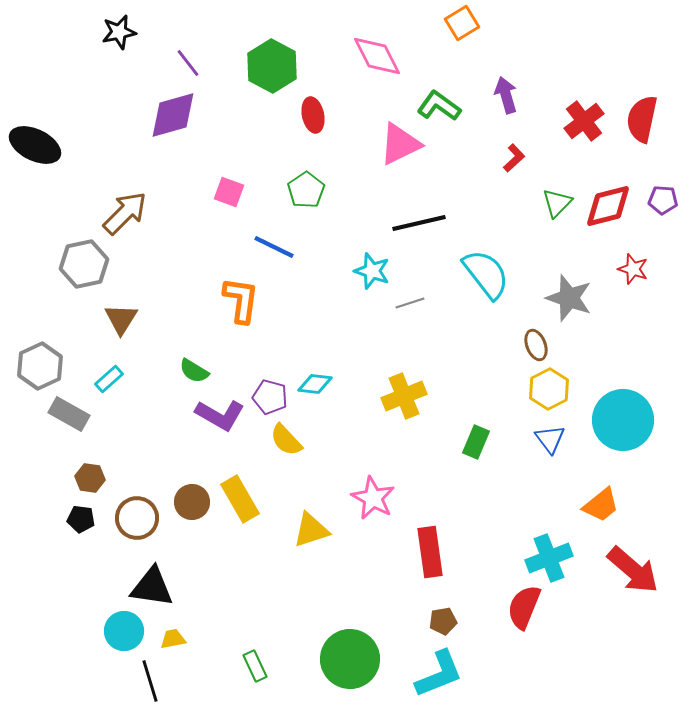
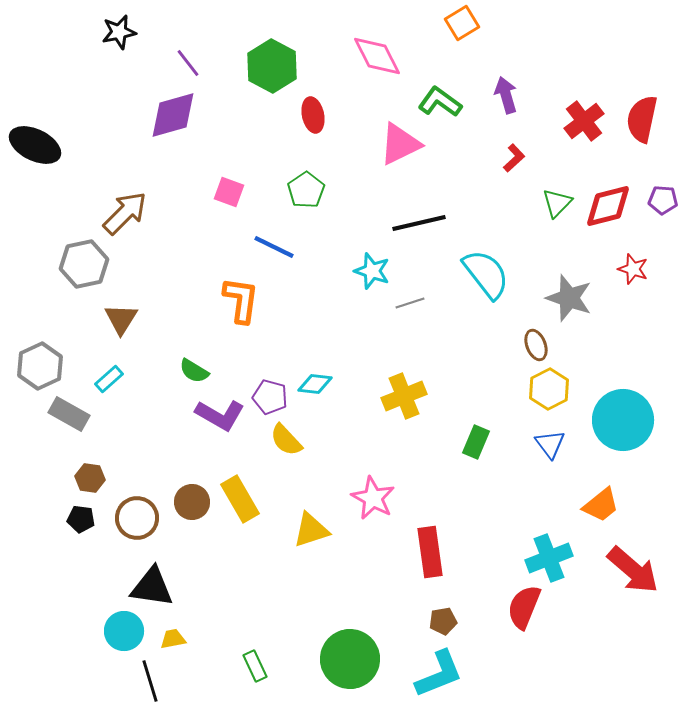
green L-shape at (439, 106): moved 1 px right, 4 px up
blue triangle at (550, 439): moved 5 px down
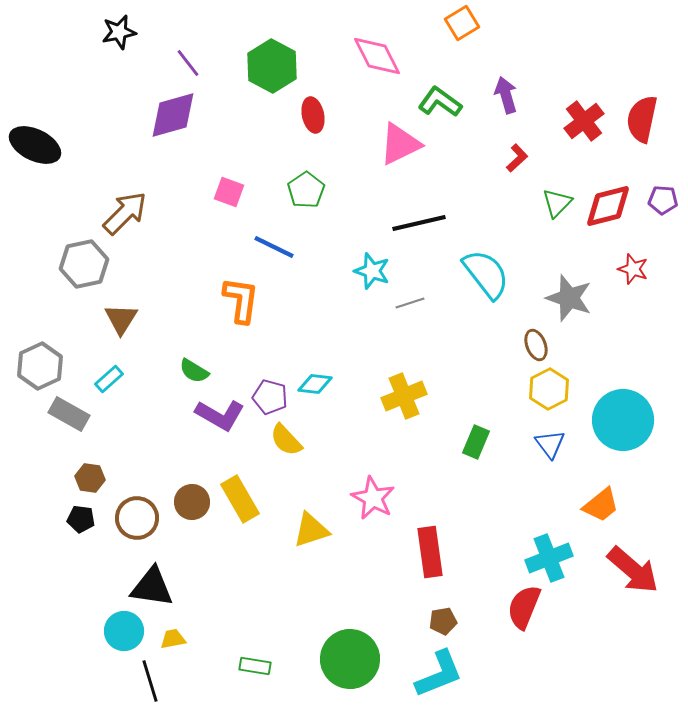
red L-shape at (514, 158): moved 3 px right
green rectangle at (255, 666): rotated 56 degrees counterclockwise
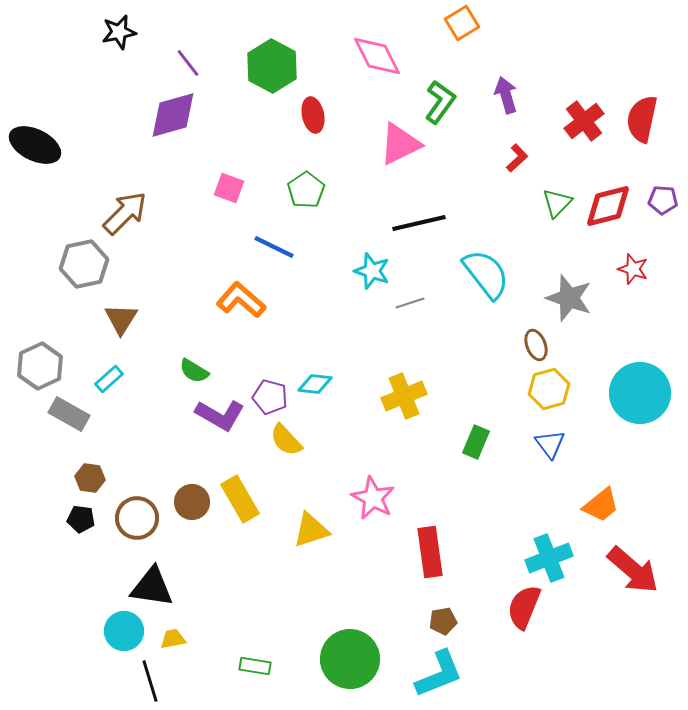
green L-shape at (440, 102): rotated 90 degrees clockwise
pink square at (229, 192): moved 4 px up
orange L-shape at (241, 300): rotated 57 degrees counterclockwise
yellow hexagon at (549, 389): rotated 12 degrees clockwise
cyan circle at (623, 420): moved 17 px right, 27 px up
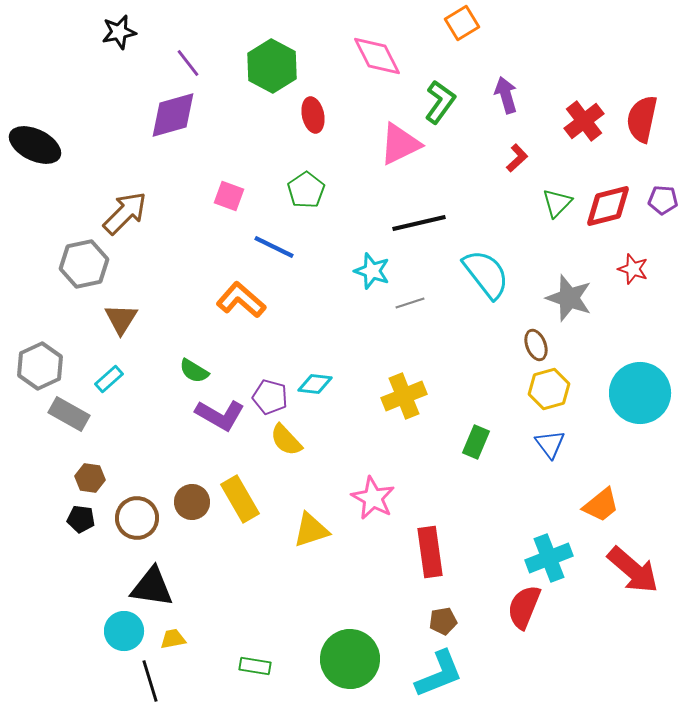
pink square at (229, 188): moved 8 px down
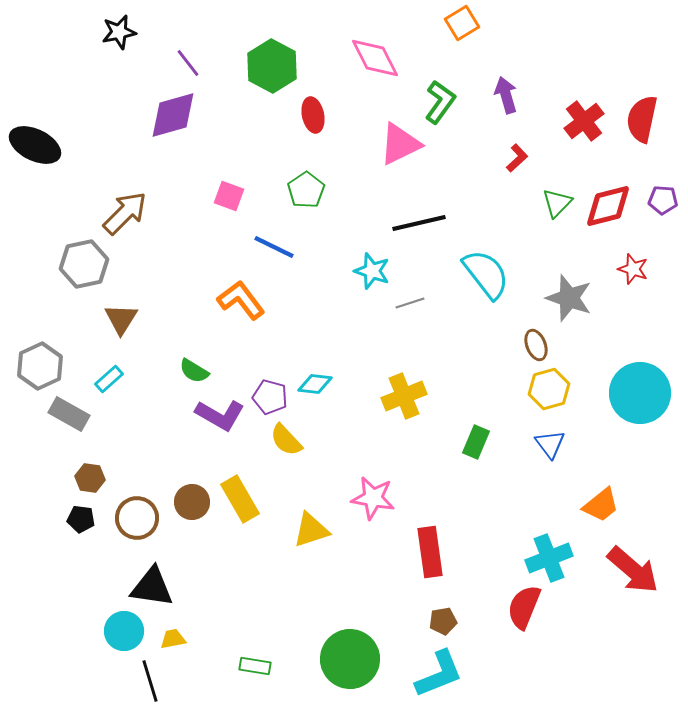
pink diamond at (377, 56): moved 2 px left, 2 px down
orange L-shape at (241, 300): rotated 12 degrees clockwise
pink star at (373, 498): rotated 18 degrees counterclockwise
